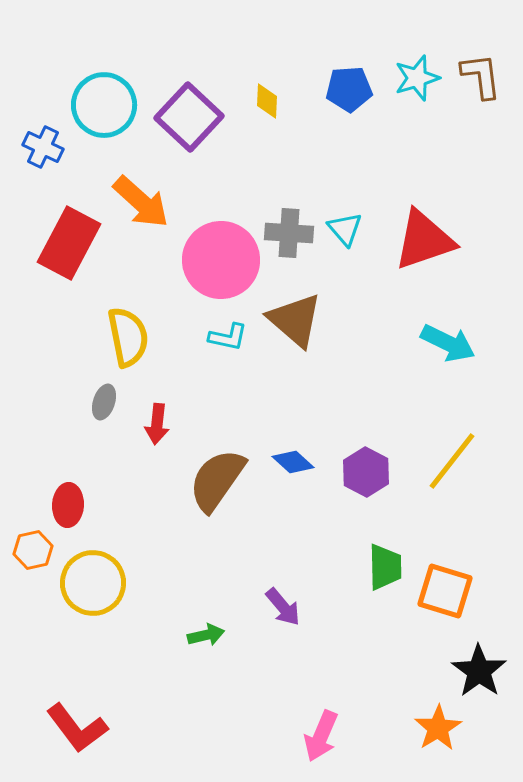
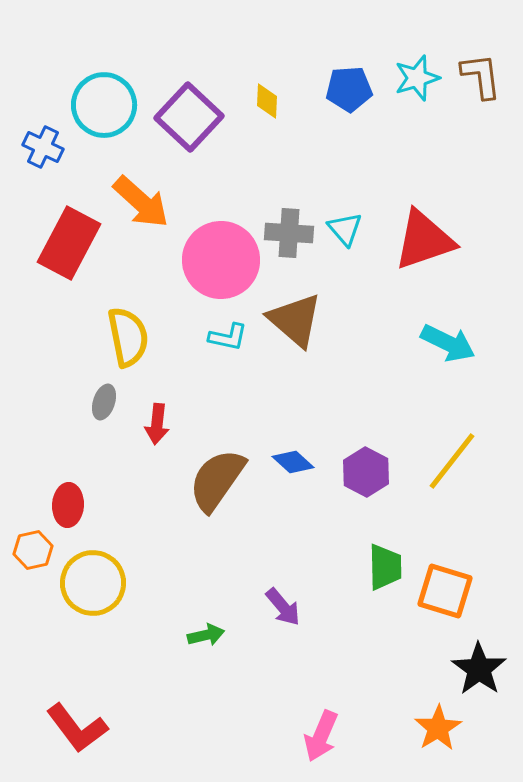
black star: moved 2 px up
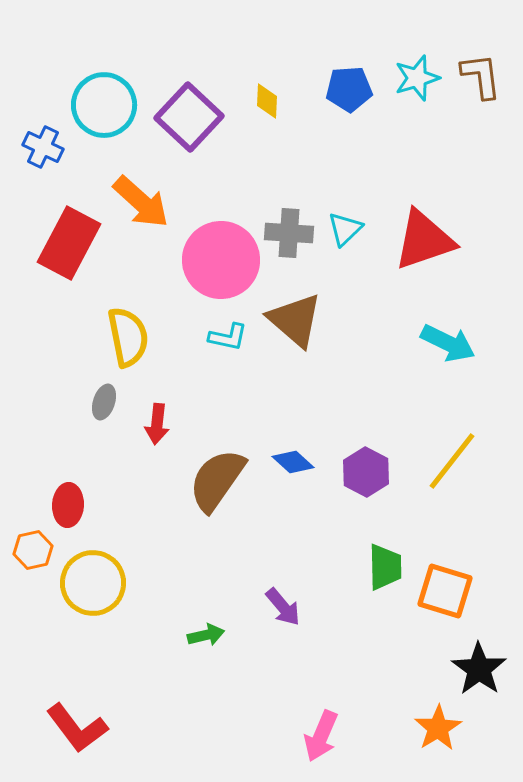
cyan triangle: rotated 27 degrees clockwise
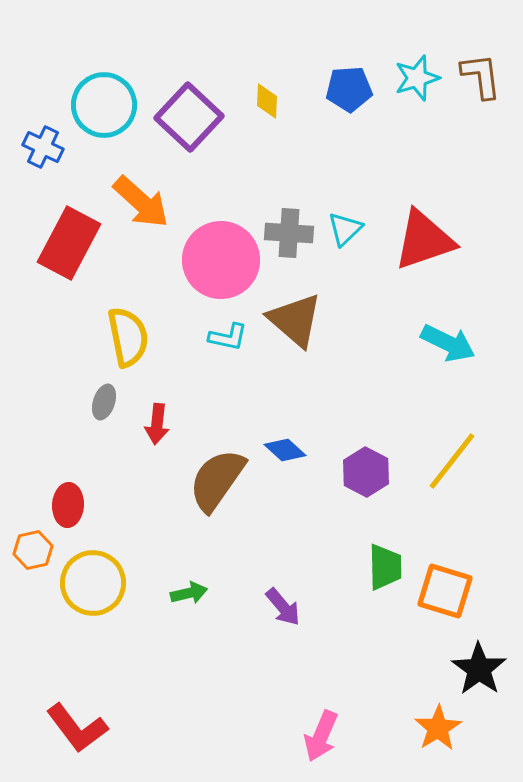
blue diamond: moved 8 px left, 12 px up
green arrow: moved 17 px left, 42 px up
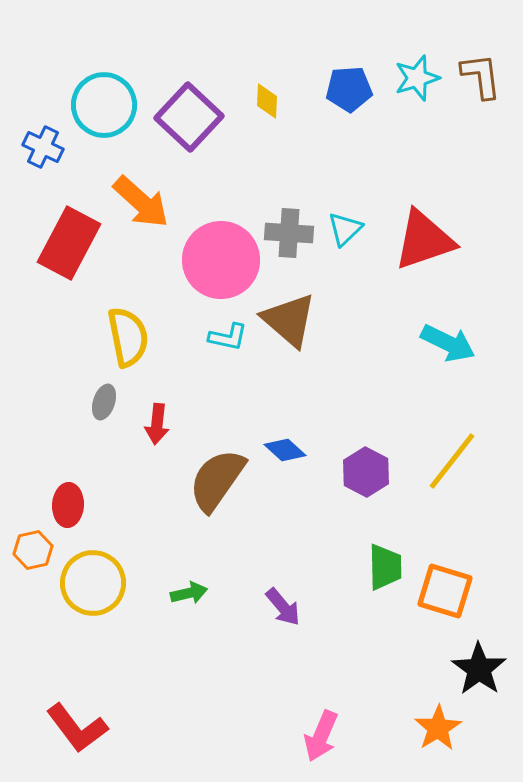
brown triangle: moved 6 px left
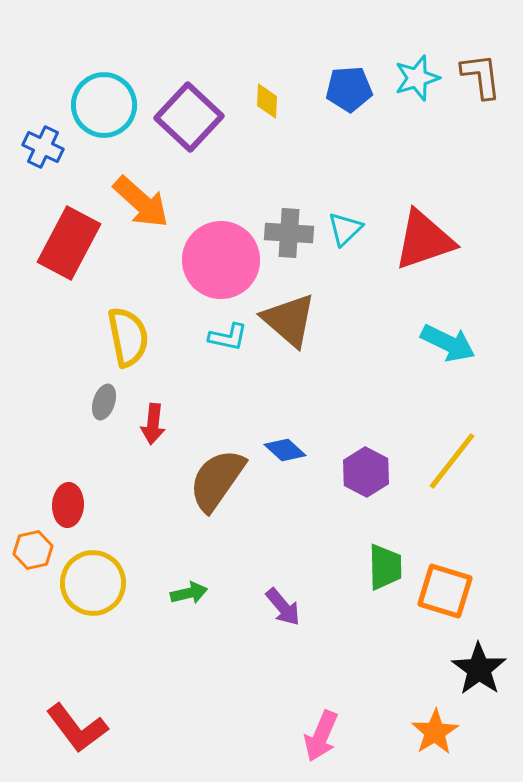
red arrow: moved 4 px left
orange star: moved 3 px left, 4 px down
